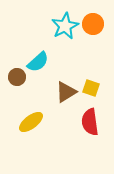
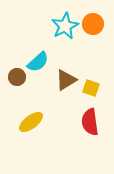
brown triangle: moved 12 px up
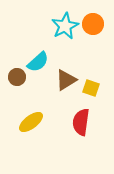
red semicircle: moved 9 px left; rotated 16 degrees clockwise
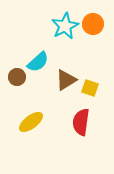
yellow square: moved 1 px left
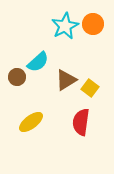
yellow square: rotated 18 degrees clockwise
